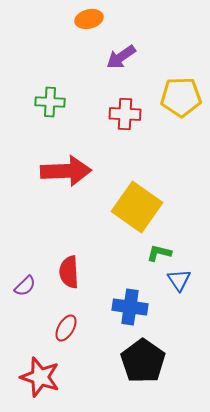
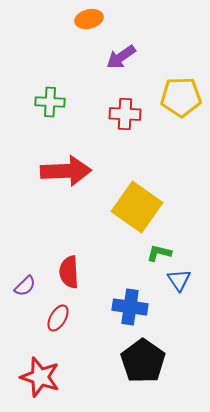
red ellipse: moved 8 px left, 10 px up
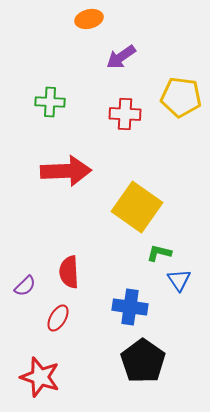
yellow pentagon: rotated 9 degrees clockwise
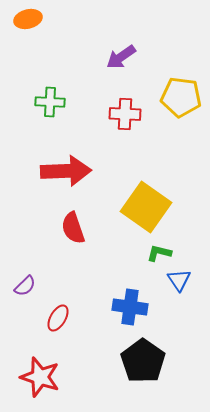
orange ellipse: moved 61 px left
yellow square: moved 9 px right
red semicircle: moved 4 px right, 44 px up; rotated 16 degrees counterclockwise
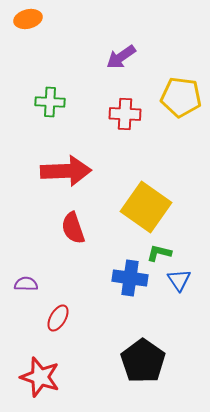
purple semicircle: moved 1 px right, 2 px up; rotated 135 degrees counterclockwise
blue cross: moved 29 px up
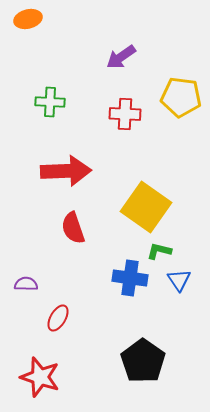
green L-shape: moved 2 px up
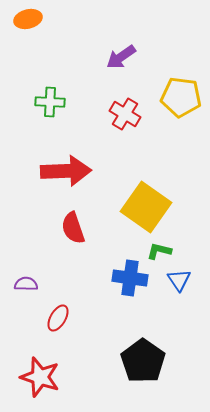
red cross: rotated 28 degrees clockwise
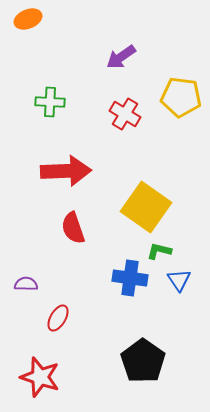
orange ellipse: rotated 8 degrees counterclockwise
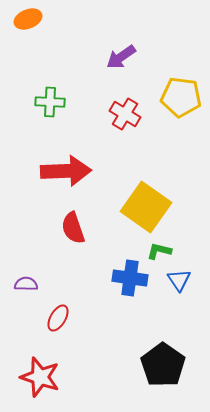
black pentagon: moved 20 px right, 4 px down
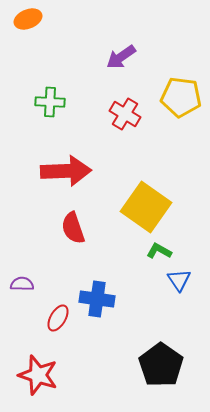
green L-shape: rotated 15 degrees clockwise
blue cross: moved 33 px left, 21 px down
purple semicircle: moved 4 px left
black pentagon: moved 2 px left
red star: moved 2 px left, 2 px up
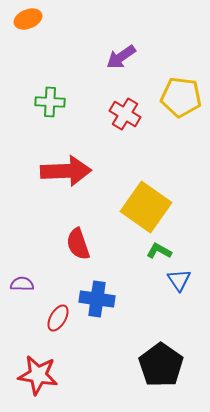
red semicircle: moved 5 px right, 16 px down
red star: rotated 9 degrees counterclockwise
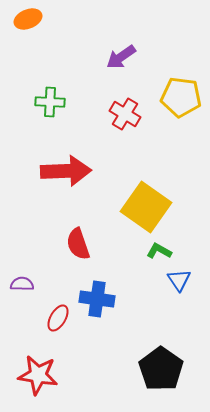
black pentagon: moved 4 px down
